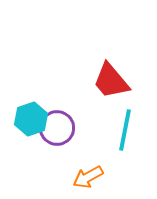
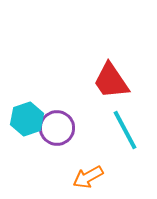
red trapezoid: rotated 6 degrees clockwise
cyan hexagon: moved 4 px left
cyan line: rotated 39 degrees counterclockwise
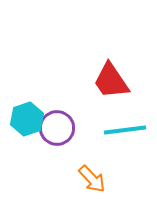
cyan line: rotated 69 degrees counterclockwise
orange arrow: moved 4 px right, 2 px down; rotated 104 degrees counterclockwise
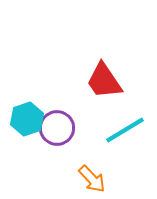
red trapezoid: moved 7 px left
cyan line: rotated 24 degrees counterclockwise
